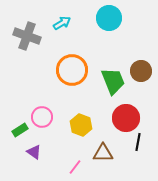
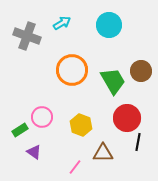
cyan circle: moved 7 px down
green trapezoid: rotated 8 degrees counterclockwise
red circle: moved 1 px right
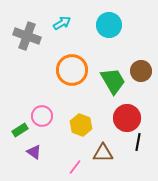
pink circle: moved 1 px up
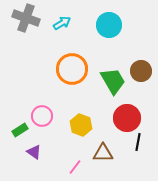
gray cross: moved 1 px left, 18 px up
orange circle: moved 1 px up
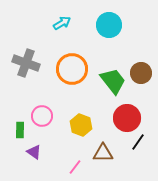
gray cross: moved 45 px down
brown circle: moved 2 px down
green trapezoid: rotated 8 degrees counterclockwise
green rectangle: rotated 56 degrees counterclockwise
black line: rotated 24 degrees clockwise
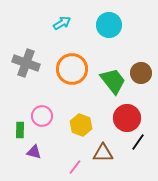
purple triangle: rotated 21 degrees counterclockwise
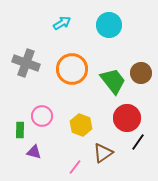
brown triangle: rotated 35 degrees counterclockwise
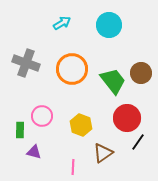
pink line: moved 2 px left; rotated 35 degrees counterclockwise
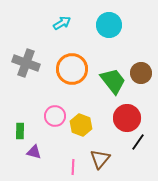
pink circle: moved 13 px right
green rectangle: moved 1 px down
brown triangle: moved 3 px left, 6 px down; rotated 15 degrees counterclockwise
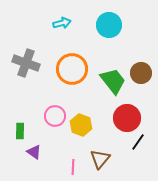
cyan arrow: rotated 18 degrees clockwise
purple triangle: rotated 21 degrees clockwise
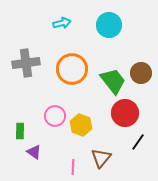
gray cross: rotated 28 degrees counterclockwise
red circle: moved 2 px left, 5 px up
brown triangle: moved 1 px right, 1 px up
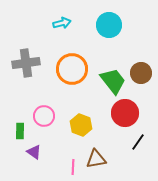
pink circle: moved 11 px left
brown triangle: moved 5 px left, 1 px down; rotated 40 degrees clockwise
